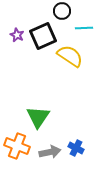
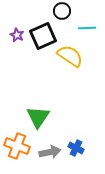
cyan line: moved 3 px right
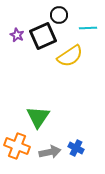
black circle: moved 3 px left, 4 px down
cyan line: moved 1 px right
yellow semicircle: rotated 112 degrees clockwise
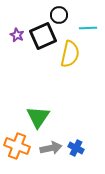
yellow semicircle: moved 2 px up; rotated 44 degrees counterclockwise
gray arrow: moved 1 px right, 4 px up
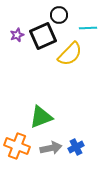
purple star: rotated 24 degrees clockwise
yellow semicircle: rotated 32 degrees clockwise
green triangle: moved 3 px right; rotated 35 degrees clockwise
blue cross: moved 1 px up; rotated 35 degrees clockwise
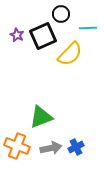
black circle: moved 2 px right, 1 px up
purple star: rotated 24 degrees counterclockwise
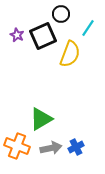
cyan line: rotated 54 degrees counterclockwise
yellow semicircle: rotated 24 degrees counterclockwise
green triangle: moved 2 px down; rotated 10 degrees counterclockwise
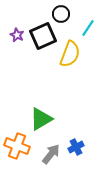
gray arrow: moved 6 px down; rotated 40 degrees counterclockwise
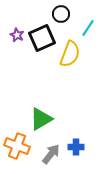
black square: moved 1 px left, 2 px down
blue cross: rotated 28 degrees clockwise
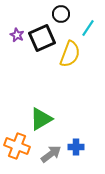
gray arrow: rotated 15 degrees clockwise
